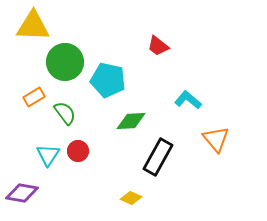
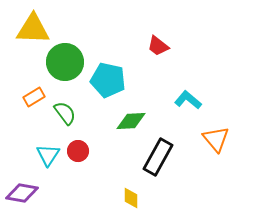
yellow triangle: moved 3 px down
yellow diamond: rotated 65 degrees clockwise
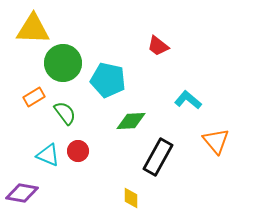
green circle: moved 2 px left, 1 px down
orange triangle: moved 2 px down
cyan triangle: rotated 40 degrees counterclockwise
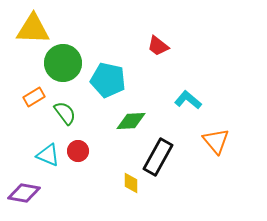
purple diamond: moved 2 px right
yellow diamond: moved 15 px up
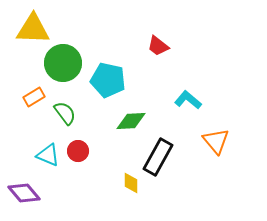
purple diamond: rotated 40 degrees clockwise
